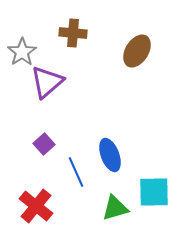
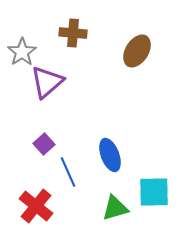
blue line: moved 8 px left
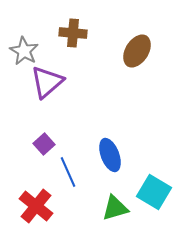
gray star: moved 2 px right, 1 px up; rotated 8 degrees counterclockwise
cyan square: rotated 32 degrees clockwise
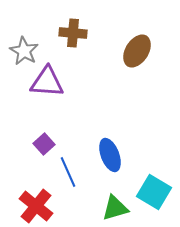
purple triangle: rotated 45 degrees clockwise
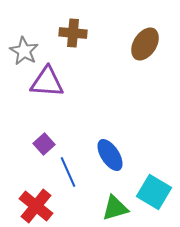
brown ellipse: moved 8 px right, 7 px up
blue ellipse: rotated 12 degrees counterclockwise
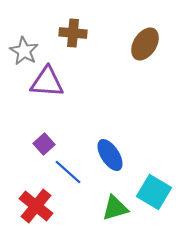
blue line: rotated 24 degrees counterclockwise
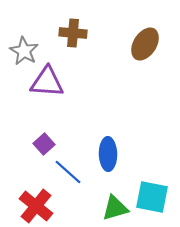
blue ellipse: moved 2 px left, 1 px up; rotated 32 degrees clockwise
cyan square: moved 2 px left, 5 px down; rotated 20 degrees counterclockwise
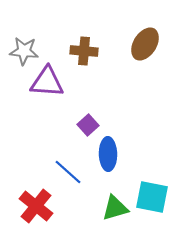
brown cross: moved 11 px right, 18 px down
gray star: rotated 24 degrees counterclockwise
purple square: moved 44 px right, 19 px up
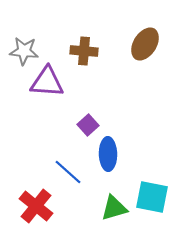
green triangle: moved 1 px left
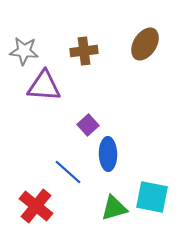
brown cross: rotated 12 degrees counterclockwise
purple triangle: moved 3 px left, 4 px down
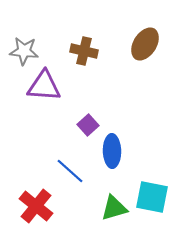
brown cross: rotated 20 degrees clockwise
blue ellipse: moved 4 px right, 3 px up
blue line: moved 2 px right, 1 px up
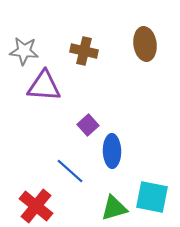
brown ellipse: rotated 40 degrees counterclockwise
